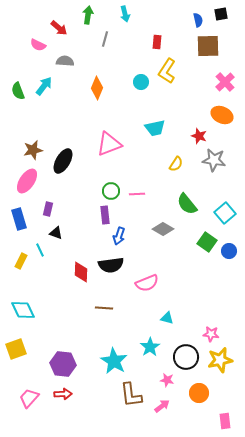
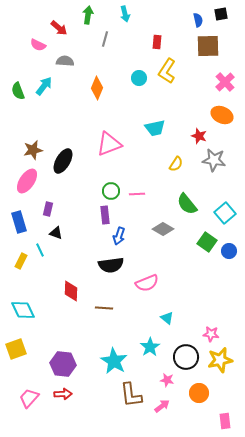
cyan circle at (141, 82): moved 2 px left, 4 px up
blue rectangle at (19, 219): moved 3 px down
red diamond at (81, 272): moved 10 px left, 19 px down
cyan triangle at (167, 318): rotated 24 degrees clockwise
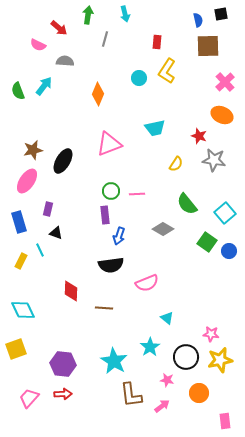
orange diamond at (97, 88): moved 1 px right, 6 px down
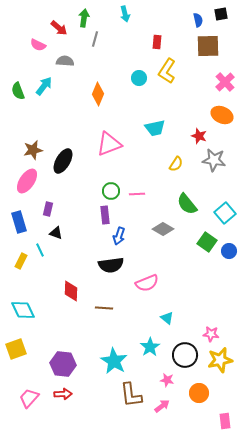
green arrow at (88, 15): moved 4 px left, 3 px down
gray line at (105, 39): moved 10 px left
black circle at (186, 357): moved 1 px left, 2 px up
